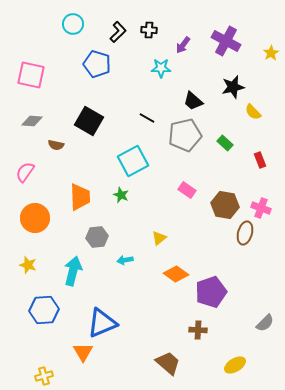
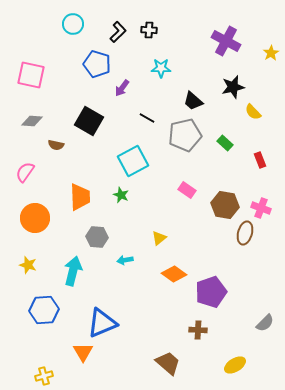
purple arrow at (183, 45): moved 61 px left, 43 px down
gray hexagon at (97, 237): rotated 10 degrees clockwise
orange diamond at (176, 274): moved 2 px left
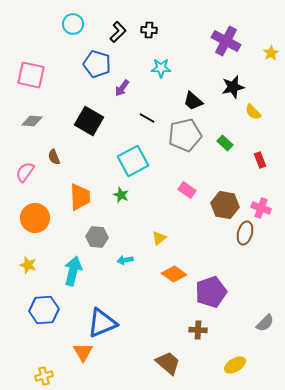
brown semicircle at (56, 145): moved 2 px left, 12 px down; rotated 56 degrees clockwise
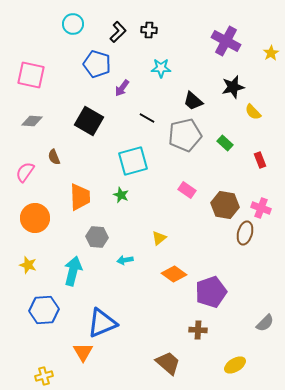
cyan square at (133, 161): rotated 12 degrees clockwise
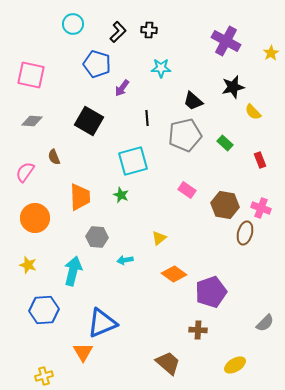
black line at (147, 118): rotated 56 degrees clockwise
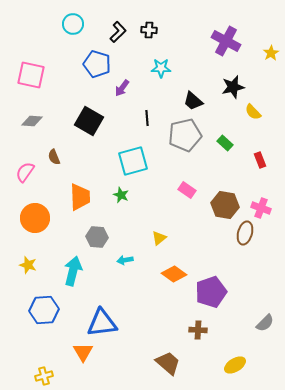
blue triangle at (102, 323): rotated 16 degrees clockwise
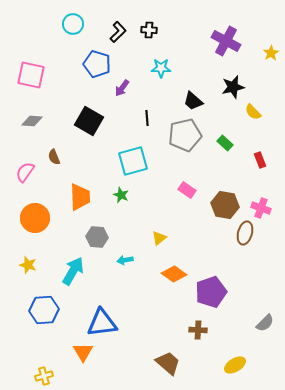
cyan arrow at (73, 271): rotated 16 degrees clockwise
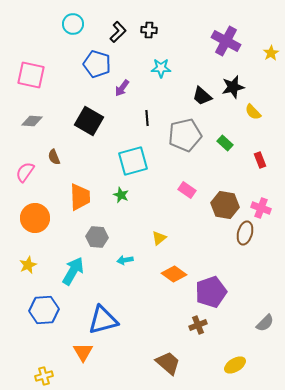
black trapezoid at (193, 101): moved 9 px right, 5 px up
yellow star at (28, 265): rotated 30 degrees clockwise
blue triangle at (102, 323): moved 1 px right, 3 px up; rotated 8 degrees counterclockwise
brown cross at (198, 330): moved 5 px up; rotated 24 degrees counterclockwise
